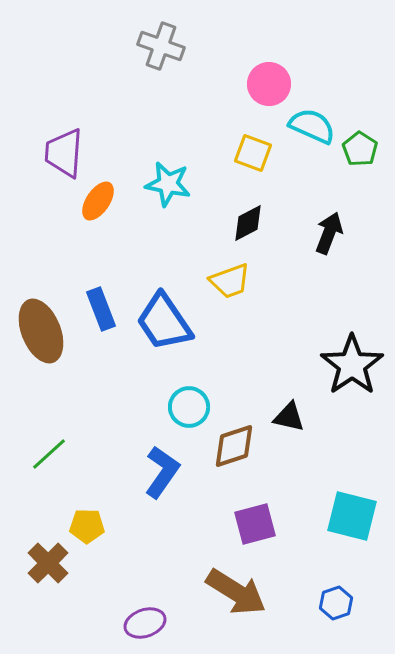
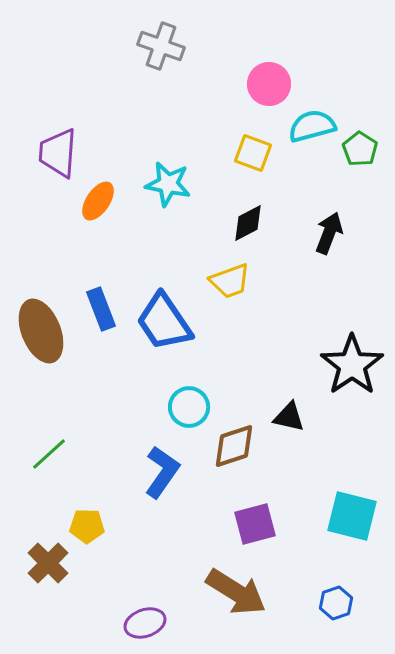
cyan semicircle: rotated 39 degrees counterclockwise
purple trapezoid: moved 6 px left
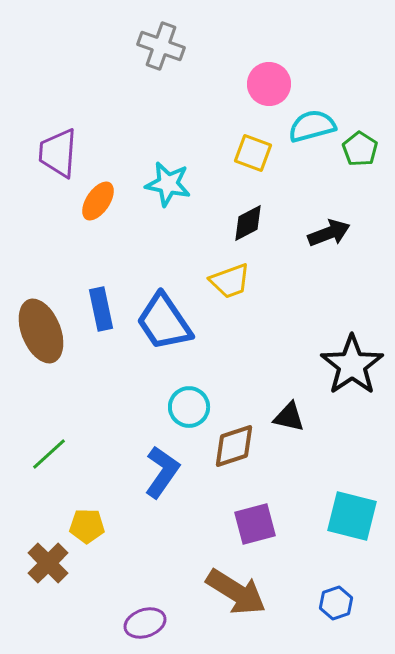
black arrow: rotated 48 degrees clockwise
blue rectangle: rotated 9 degrees clockwise
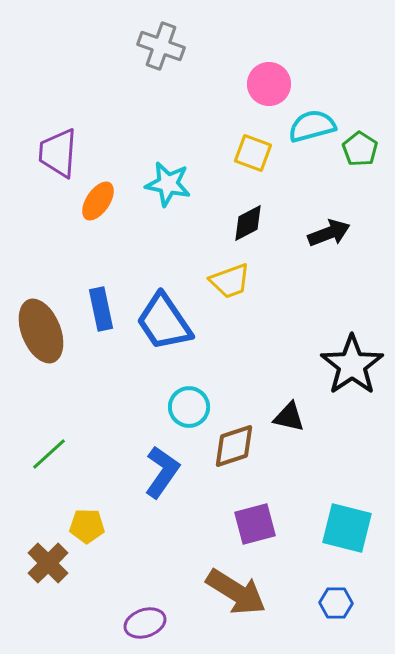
cyan square: moved 5 px left, 12 px down
blue hexagon: rotated 20 degrees clockwise
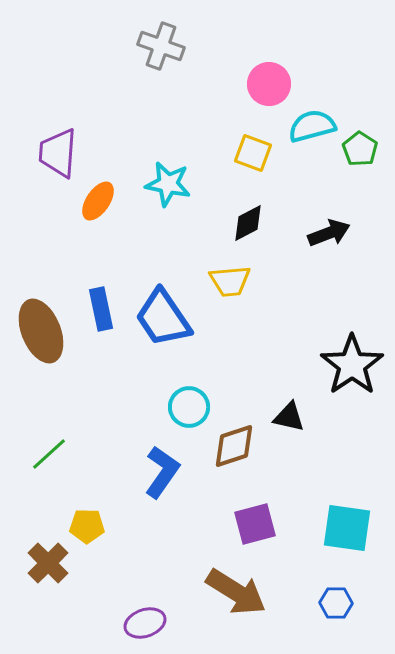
yellow trapezoid: rotated 15 degrees clockwise
blue trapezoid: moved 1 px left, 4 px up
cyan square: rotated 6 degrees counterclockwise
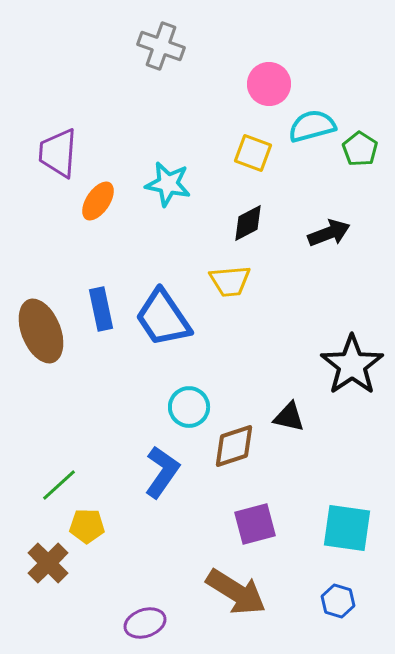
green line: moved 10 px right, 31 px down
blue hexagon: moved 2 px right, 2 px up; rotated 16 degrees clockwise
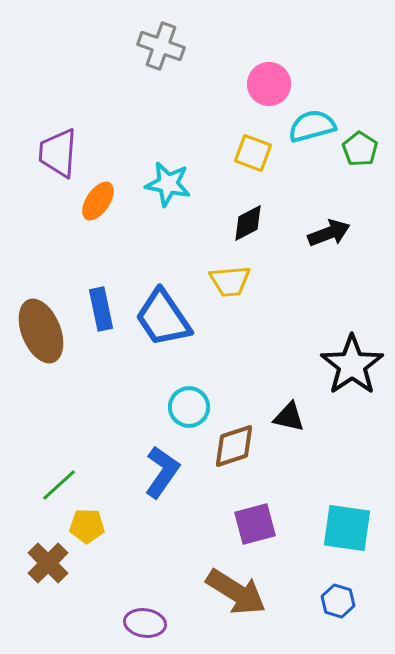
purple ellipse: rotated 27 degrees clockwise
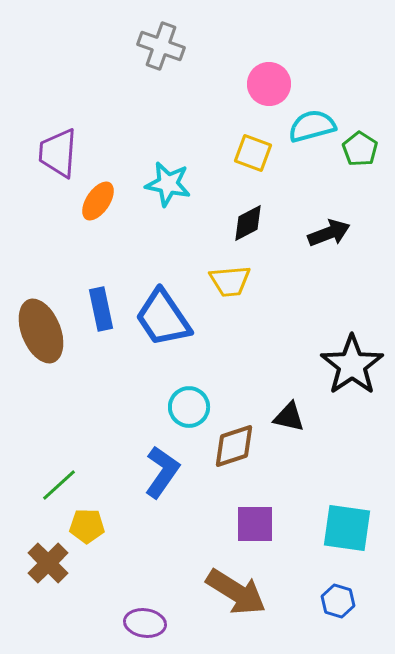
purple square: rotated 15 degrees clockwise
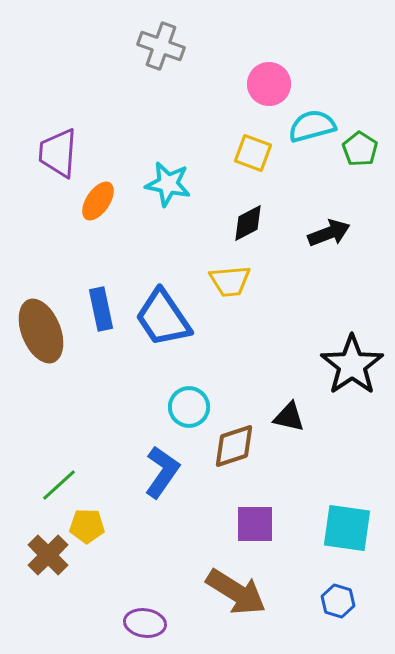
brown cross: moved 8 px up
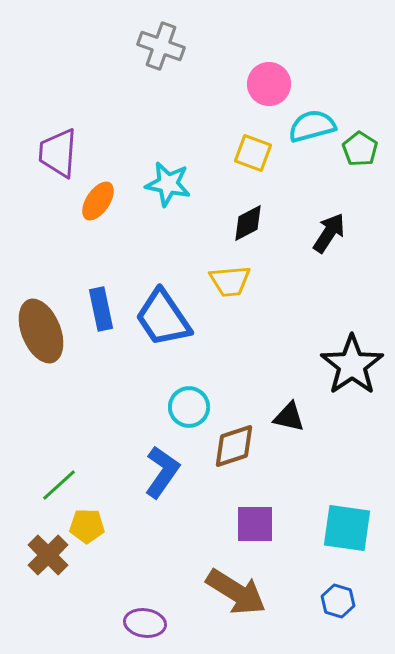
black arrow: rotated 36 degrees counterclockwise
